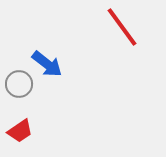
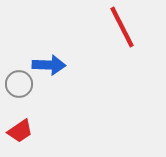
red line: rotated 9 degrees clockwise
blue arrow: moved 2 px right, 1 px down; rotated 36 degrees counterclockwise
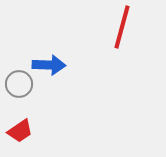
red line: rotated 42 degrees clockwise
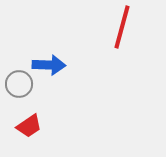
red trapezoid: moved 9 px right, 5 px up
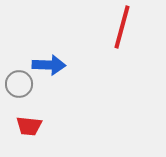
red trapezoid: rotated 40 degrees clockwise
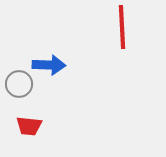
red line: rotated 18 degrees counterclockwise
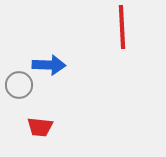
gray circle: moved 1 px down
red trapezoid: moved 11 px right, 1 px down
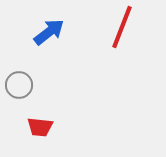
red line: rotated 24 degrees clockwise
blue arrow: moved 33 px up; rotated 40 degrees counterclockwise
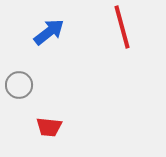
red line: rotated 36 degrees counterclockwise
red trapezoid: moved 9 px right
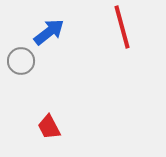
gray circle: moved 2 px right, 24 px up
red trapezoid: rotated 56 degrees clockwise
